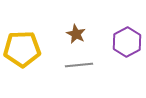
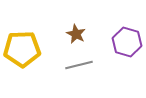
purple hexagon: rotated 16 degrees counterclockwise
gray line: rotated 8 degrees counterclockwise
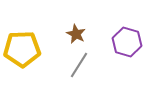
gray line: rotated 44 degrees counterclockwise
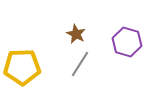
yellow pentagon: moved 18 px down
gray line: moved 1 px right, 1 px up
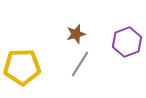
brown star: rotated 30 degrees clockwise
purple hexagon: rotated 24 degrees clockwise
